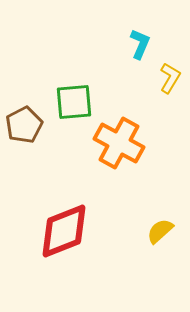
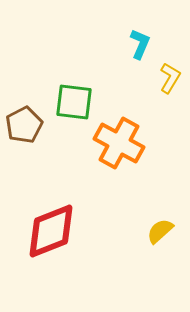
green square: rotated 12 degrees clockwise
red diamond: moved 13 px left
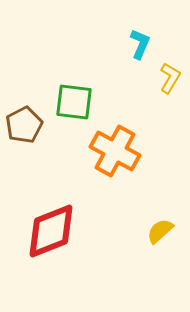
orange cross: moved 4 px left, 8 px down
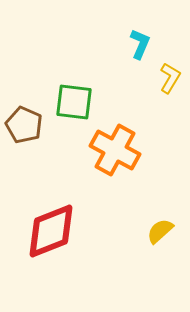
brown pentagon: rotated 21 degrees counterclockwise
orange cross: moved 1 px up
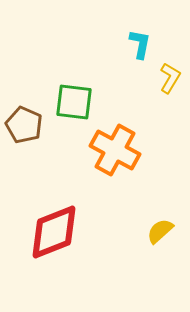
cyan L-shape: rotated 12 degrees counterclockwise
red diamond: moved 3 px right, 1 px down
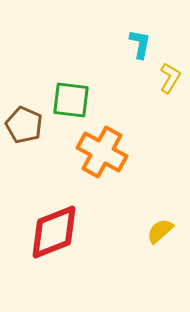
green square: moved 3 px left, 2 px up
orange cross: moved 13 px left, 2 px down
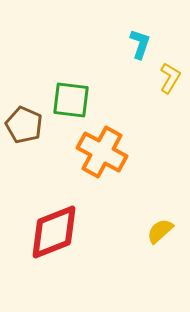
cyan L-shape: rotated 8 degrees clockwise
